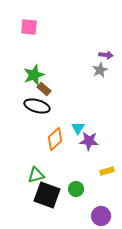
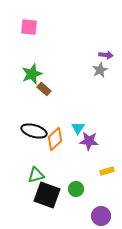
green star: moved 2 px left, 1 px up
black ellipse: moved 3 px left, 25 px down
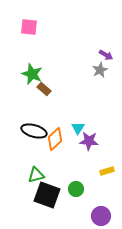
purple arrow: rotated 24 degrees clockwise
green star: rotated 30 degrees counterclockwise
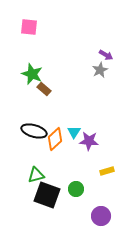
cyan triangle: moved 4 px left, 4 px down
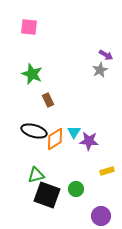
brown rectangle: moved 4 px right, 11 px down; rotated 24 degrees clockwise
orange diamond: rotated 10 degrees clockwise
